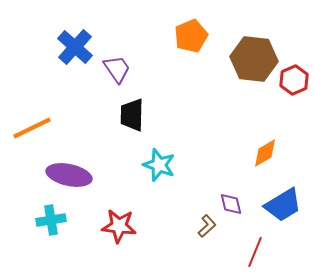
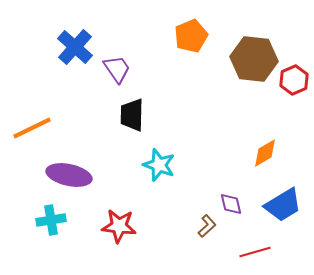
red line: rotated 52 degrees clockwise
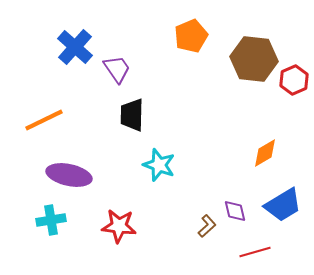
orange line: moved 12 px right, 8 px up
purple diamond: moved 4 px right, 7 px down
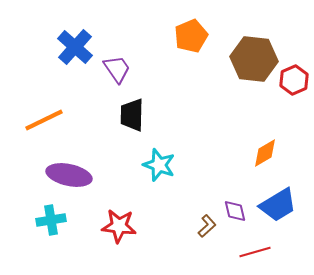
blue trapezoid: moved 5 px left
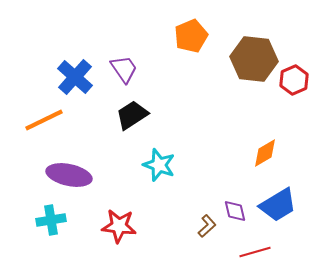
blue cross: moved 30 px down
purple trapezoid: moved 7 px right
black trapezoid: rotated 56 degrees clockwise
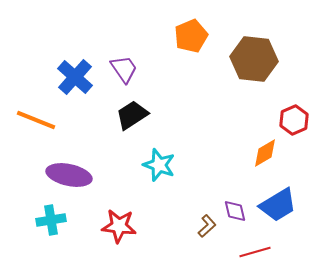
red hexagon: moved 40 px down
orange line: moved 8 px left; rotated 48 degrees clockwise
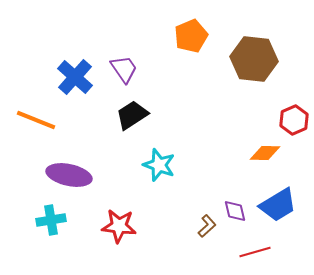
orange diamond: rotated 32 degrees clockwise
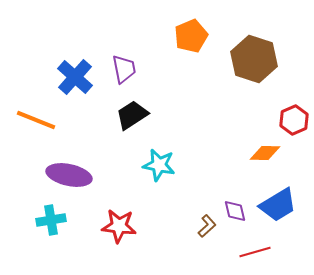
brown hexagon: rotated 12 degrees clockwise
purple trapezoid: rotated 24 degrees clockwise
cyan star: rotated 8 degrees counterclockwise
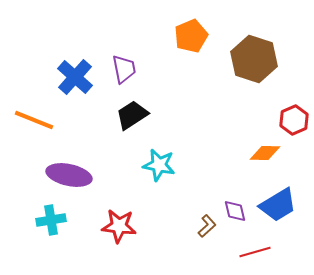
orange line: moved 2 px left
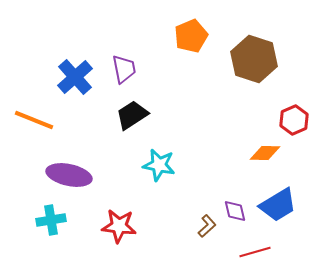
blue cross: rotated 6 degrees clockwise
